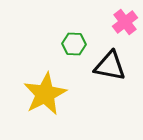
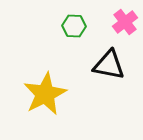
green hexagon: moved 18 px up
black triangle: moved 1 px left, 1 px up
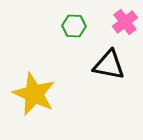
yellow star: moved 11 px left; rotated 21 degrees counterclockwise
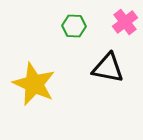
black triangle: moved 1 px left, 3 px down
yellow star: moved 10 px up
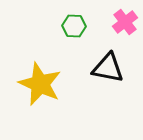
yellow star: moved 6 px right
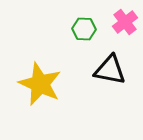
green hexagon: moved 10 px right, 3 px down
black triangle: moved 2 px right, 2 px down
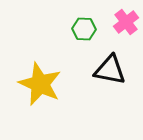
pink cross: moved 1 px right
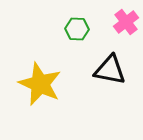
green hexagon: moved 7 px left
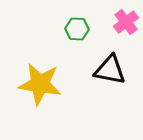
yellow star: rotated 15 degrees counterclockwise
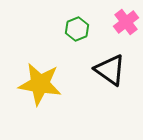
green hexagon: rotated 25 degrees counterclockwise
black triangle: rotated 24 degrees clockwise
